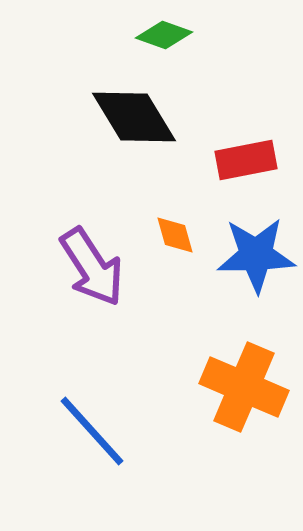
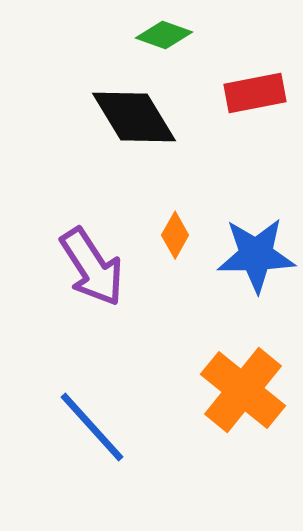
red rectangle: moved 9 px right, 67 px up
orange diamond: rotated 45 degrees clockwise
orange cross: moved 1 px left, 3 px down; rotated 16 degrees clockwise
blue line: moved 4 px up
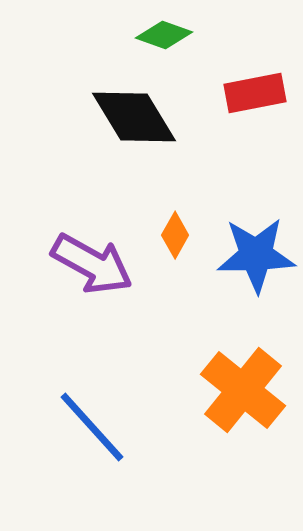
purple arrow: moved 3 px up; rotated 28 degrees counterclockwise
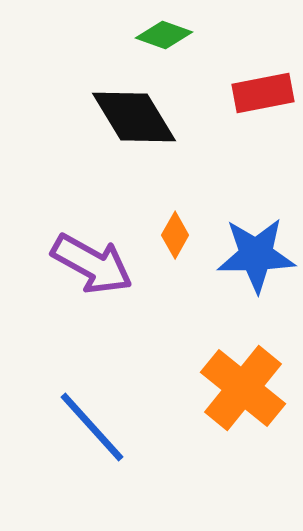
red rectangle: moved 8 px right
orange cross: moved 2 px up
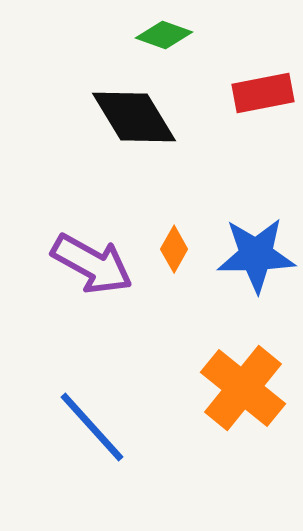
orange diamond: moved 1 px left, 14 px down
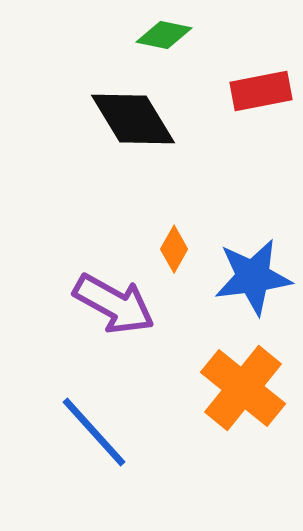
green diamond: rotated 8 degrees counterclockwise
red rectangle: moved 2 px left, 2 px up
black diamond: moved 1 px left, 2 px down
blue star: moved 3 px left, 22 px down; rotated 6 degrees counterclockwise
purple arrow: moved 22 px right, 40 px down
blue line: moved 2 px right, 5 px down
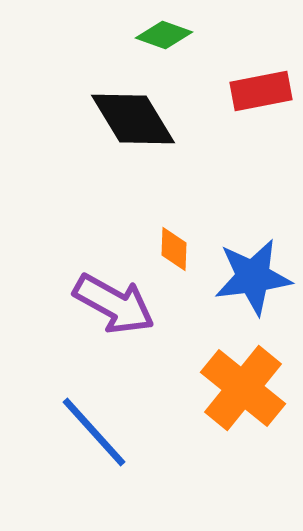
green diamond: rotated 8 degrees clockwise
orange diamond: rotated 27 degrees counterclockwise
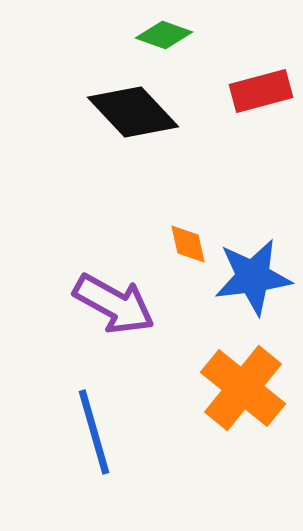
red rectangle: rotated 4 degrees counterclockwise
black diamond: moved 7 px up; rotated 12 degrees counterclockwise
orange diamond: moved 14 px right, 5 px up; rotated 15 degrees counterclockwise
blue line: rotated 26 degrees clockwise
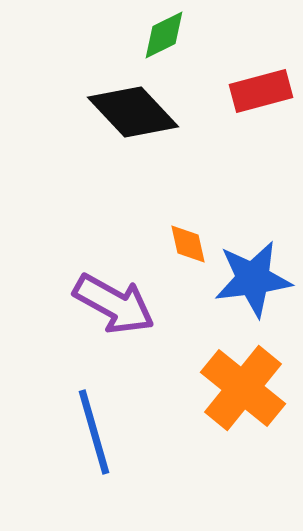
green diamond: rotated 46 degrees counterclockwise
blue star: moved 2 px down
